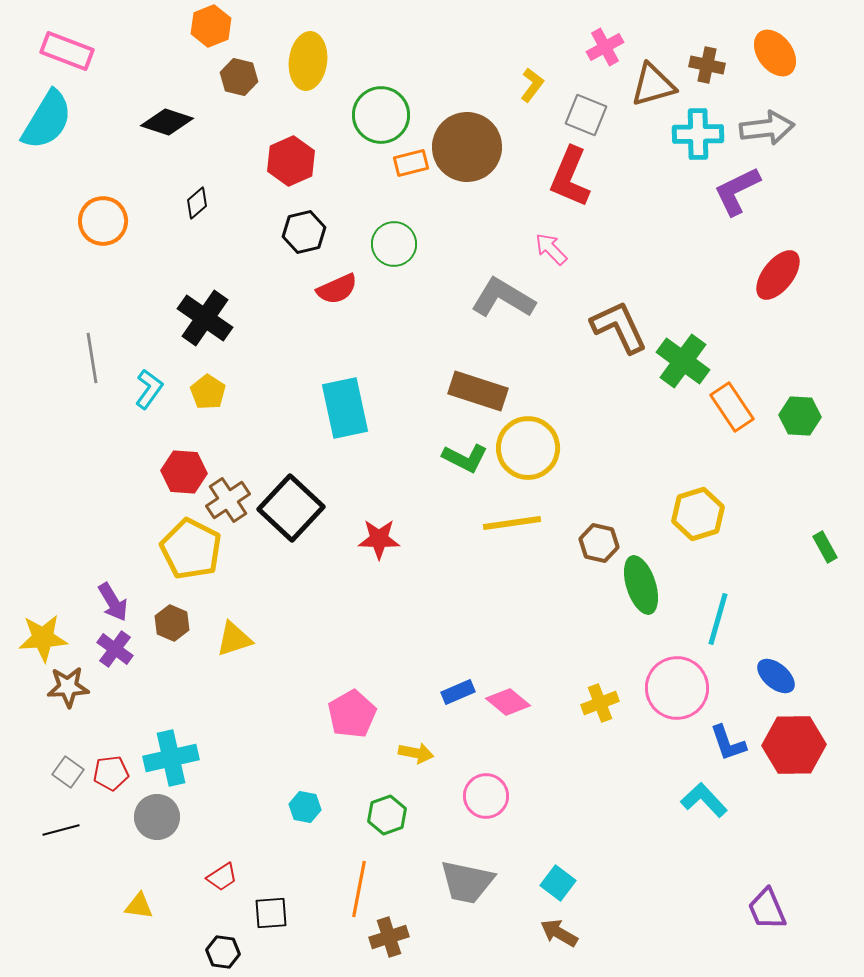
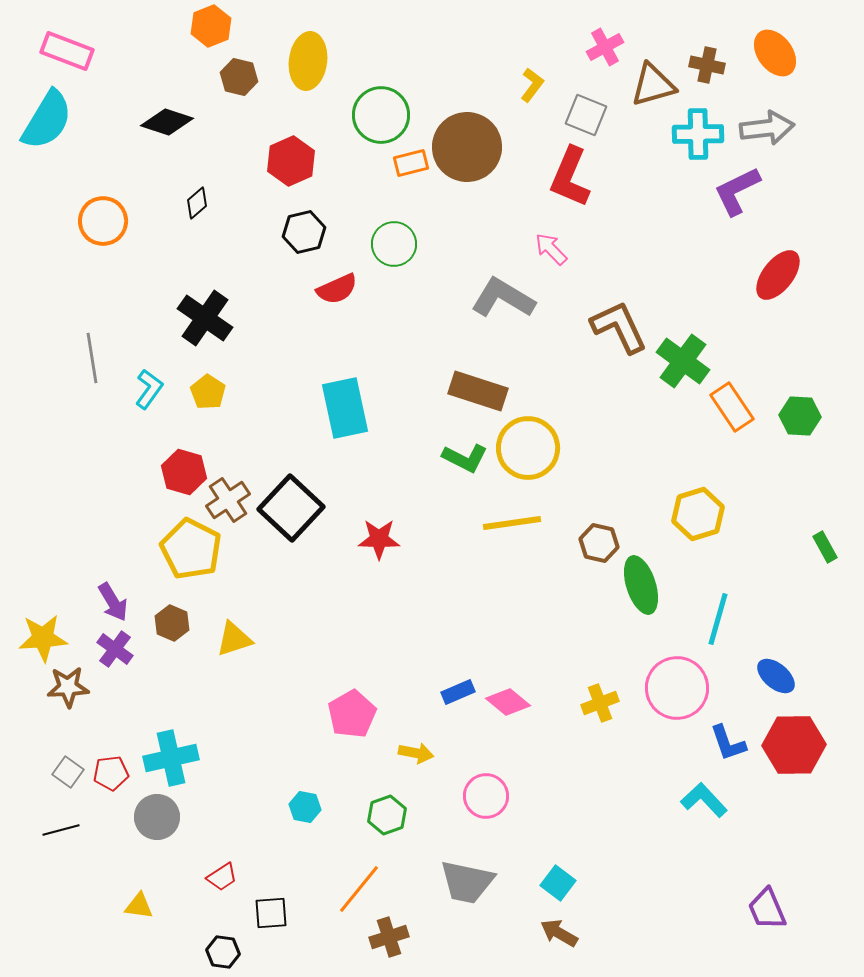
red hexagon at (184, 472): rotated 12 degrees clockwise
orange line at (359, 889): rotated 28 degrees clockwise
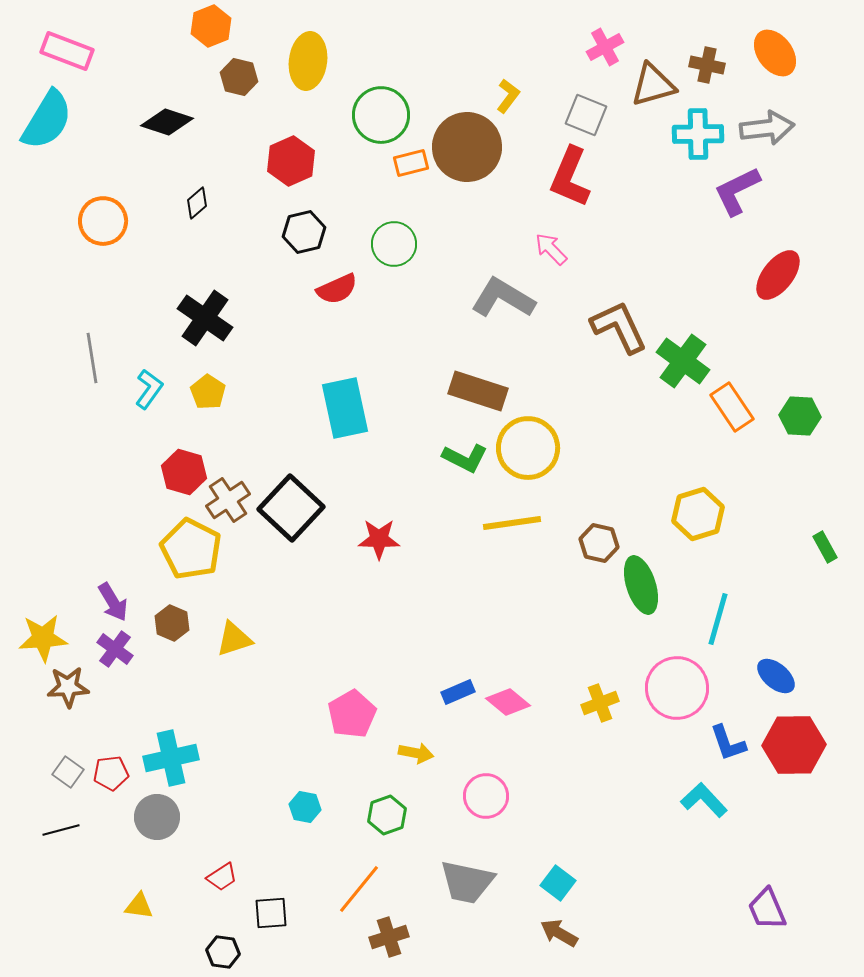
yellow L-shape at (532, 85): moved 24 px left, 11 px down
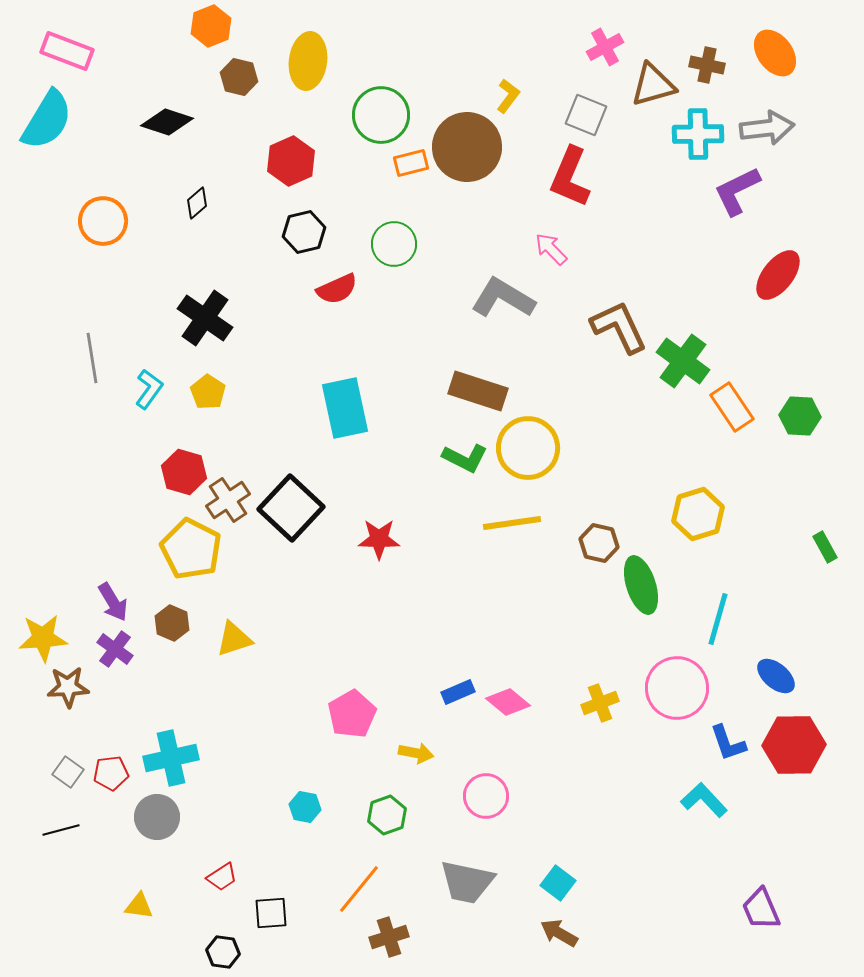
purple trapezoid at (767, 909): moved 6 px left
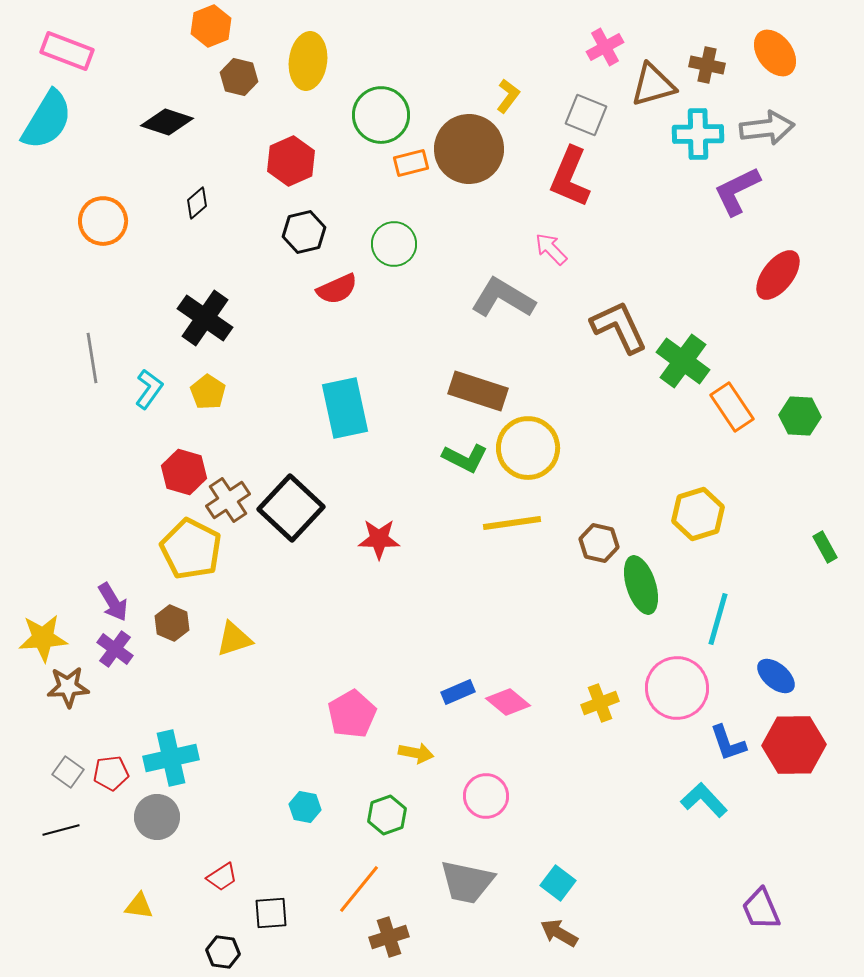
brown circle at (467, 147): moved 2 px right, 2 px down
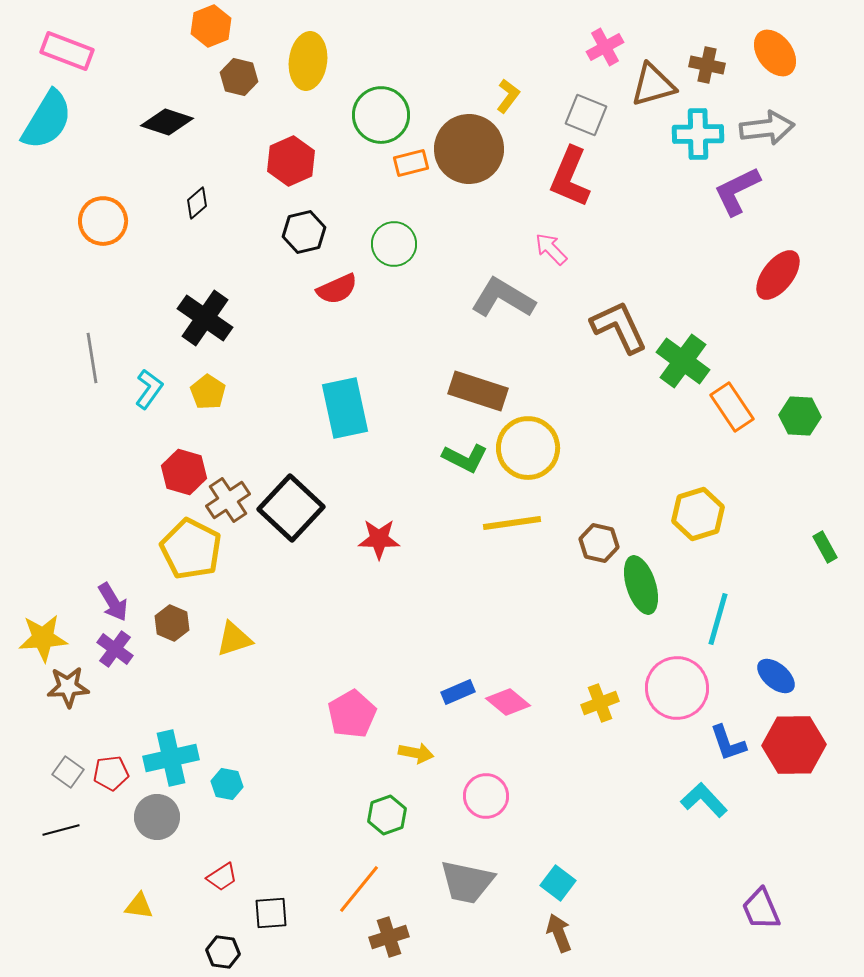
cyan hexagon at (305, 807): moved 78 px left, 23 px up
brown arrow at (559, 933): rotated 39 degrees clockwise
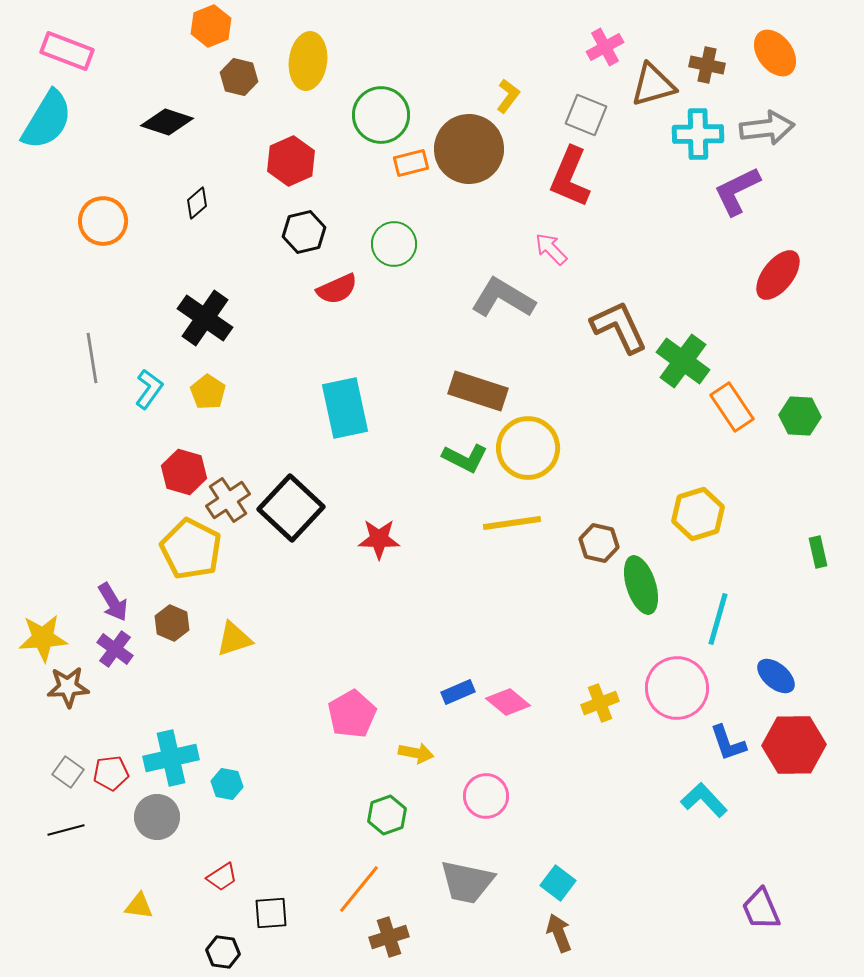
green rectangle at (825, 547): moved 7 px left, 5 px down; rotated 16 degrees clockwise
black line at (61, 830): moved 5 px right
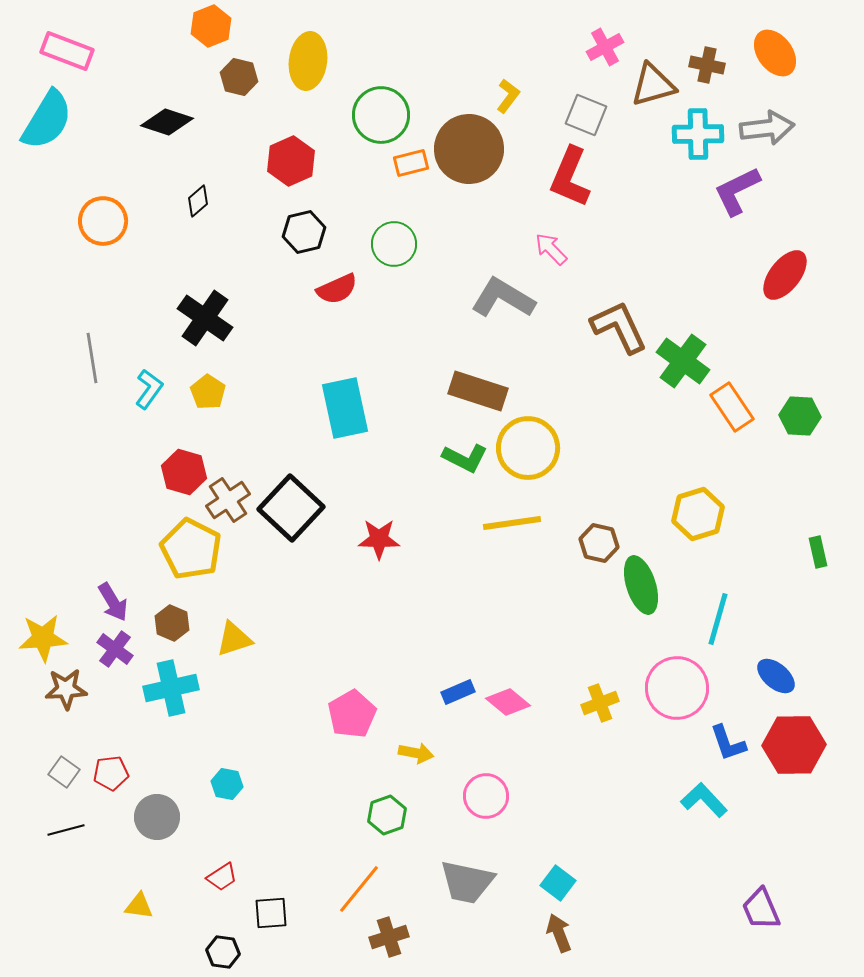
black diamond at (197, 203): moved 1 px right, 2 px up
red ellipse at (778, 275): moved 7 px right
brown star at (68, 687): moved 2 px left, 2 px down
cyan cross at (171, 758): moved 70 px up
gray square at (68, 772): moved 4 px left
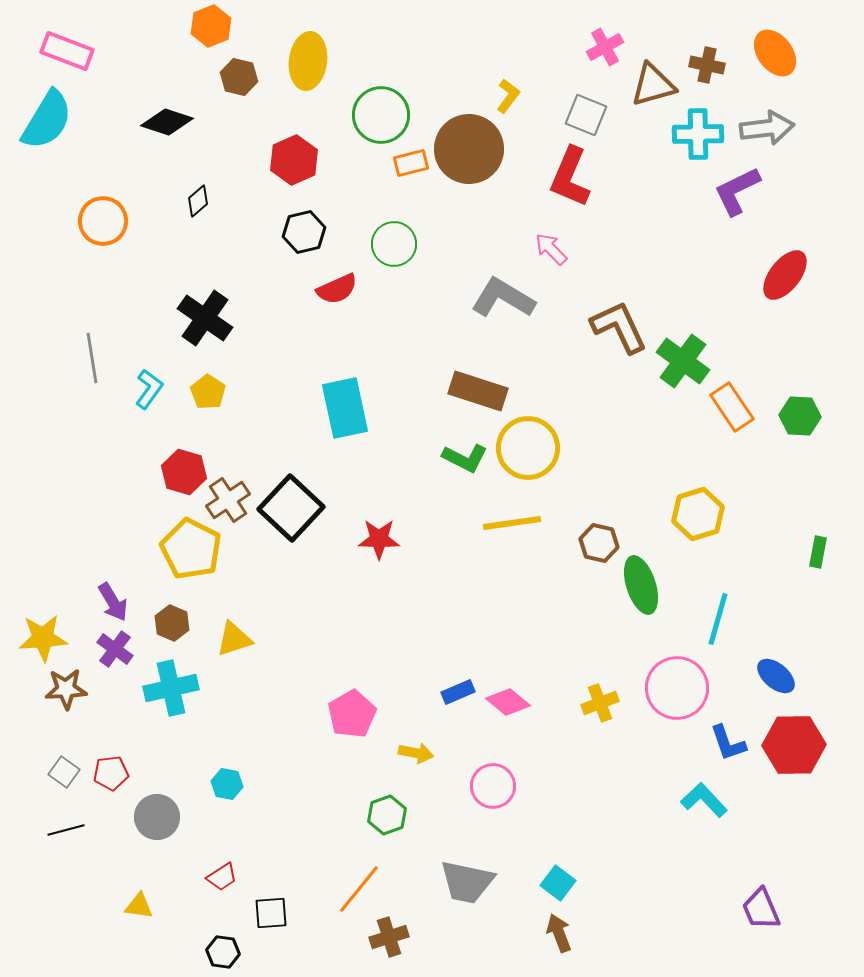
red hexagon at (291, 161): moved 3 px right, 1 px up
green rectangle at (818, 552): rotated 24 degrees clockwise
pink circle at (486, 796): moved 7 px right, 10 px up
